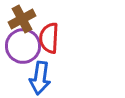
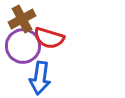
red semicircle: rotated 76 degrees counterclockwise
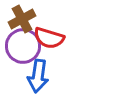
blue arrow: moved 2 px left, 2 px up
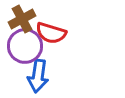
red semicircle: moved 2 px right, 5 px up
purple circle: moved 2 px right
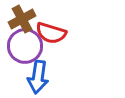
blue arrow: moved 1 px down
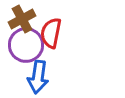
red semicircle: rotated 84 degrees clockwise
purple circle: moved 1 px right, 1 px up
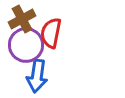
blue arrow: moved 1 px left, 1 px up
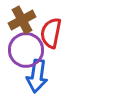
brown cross: moved 1 px down
purple circle: moved 5 px down
